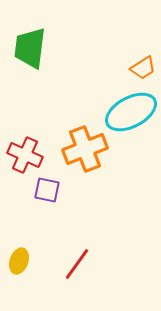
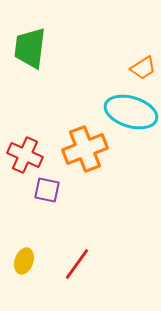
cyan ellipse: rotated 45 degrees clockwise
yellow ellipse: moved 5 px right
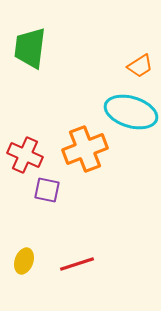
orange trapezoid: moved 3 px left, 2 px up
red line: rotated 36 degrees clockwise
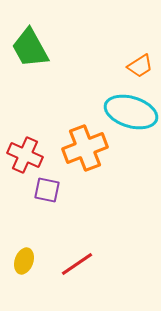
green trapezoid: rotated 36 degrees counterclockwise
orange cross: moved 1 px up
red line: rotated 16 degrees counterclockwise
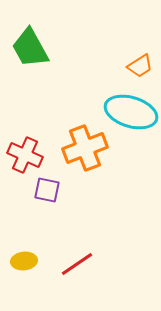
yellow ellipse: rotated 65 degrees clockwise
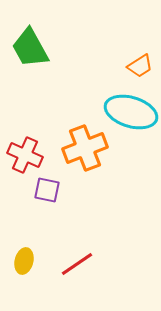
yellow ellipse: rotated 70 degrees counterclockwise
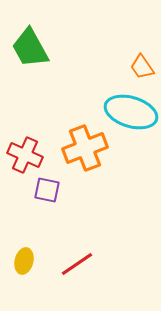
orange trapezoid: moved 2 px right, 1 px down; rotated 88 degrees clockwise
